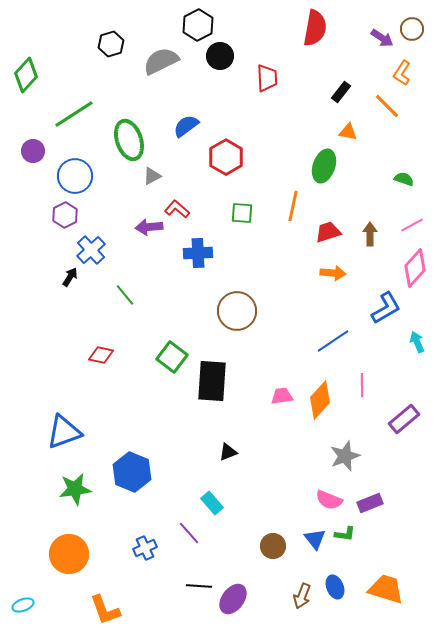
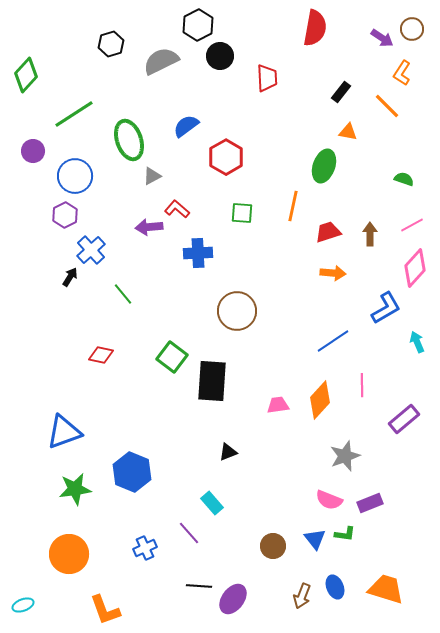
green line at (125, 295): moved 2 px left, 1 px up
pink trapezoid at (282, 396): moved 4 px left, 9 px down
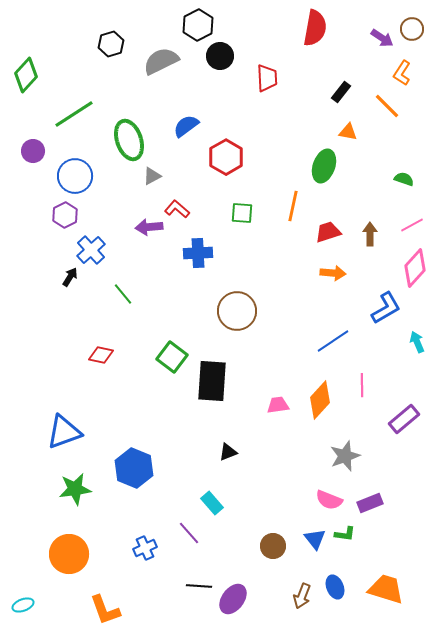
blue hexagon at (132, 472): moved 2 px right, 4 px up
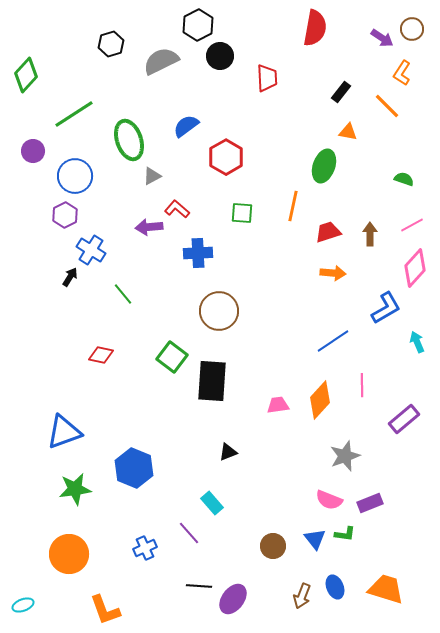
blue cross at (91, 250): rotated 16 degrees counterclockwise
brown circle at (237, 311): moved 18 px left
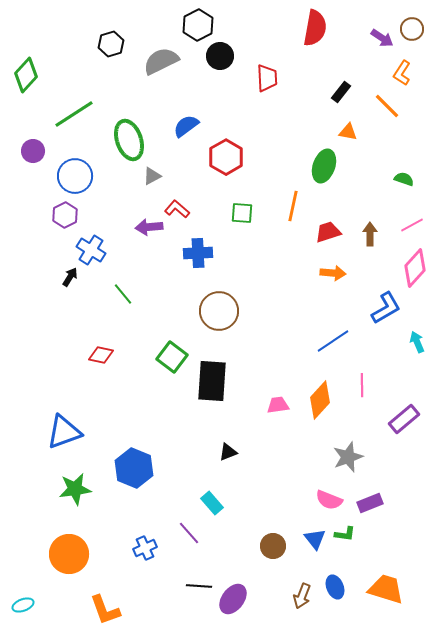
gray star at (345, 456): moved 3 px right, 1 px down
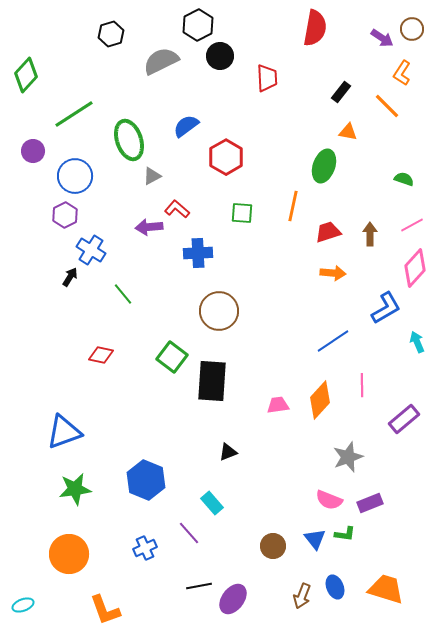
black hexagon at (111, 44): moved 10 px up
blue hexagon at (134, 468): moved 12 px right, 12 px down
black line at (199, 586): rotated 15 degrees counterclockwise
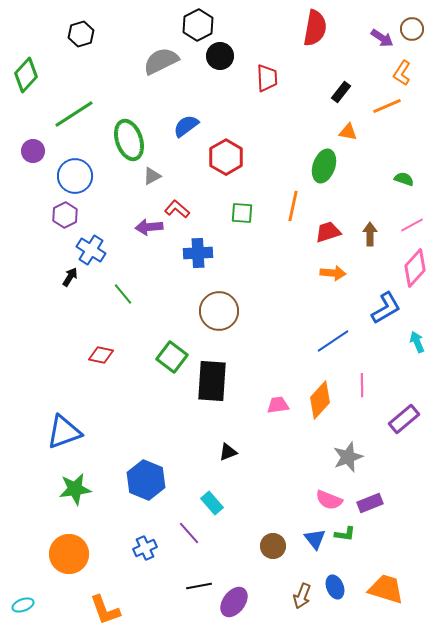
black hexagon at (111, 34): moved 30 px left
orange line at (387, 106): rotated 68 degrees counterclockwise
purple ellipse at (233, 599): moved 1 px right, 3 px down
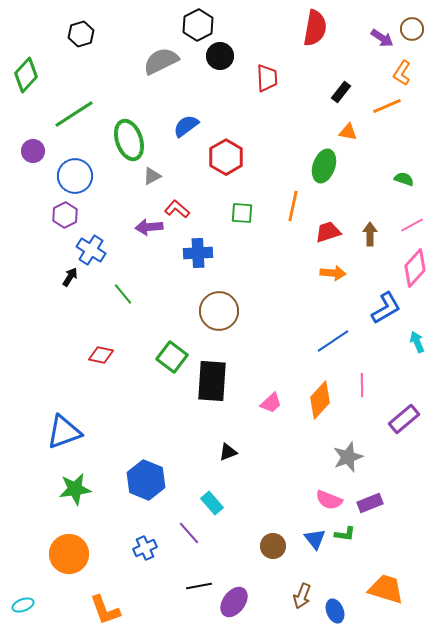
pink trapezoid at (278, 405): moved 7 px left, 2 px up; rotated 145 degrees clockwise
blue ellipse at (335, 587): moved 24 px down
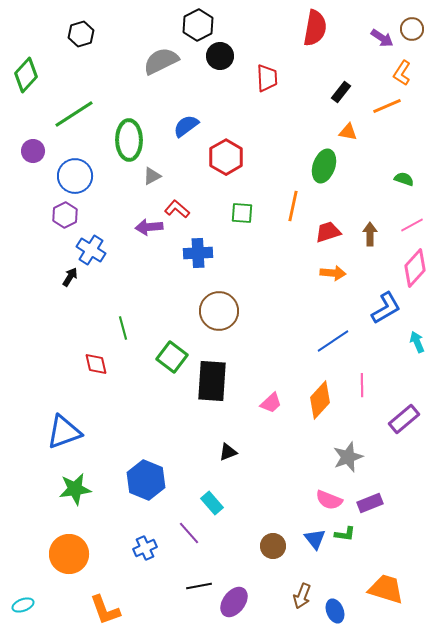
green ellipse at (129, 140): rotated 18 degrees clockwise
green line at (123, 294): moved 34 px down; rotated 25 degrees clockwise
red diamond at (101, 355): moved 5 px left, 9 px down; rotated 65 degrees clockwise
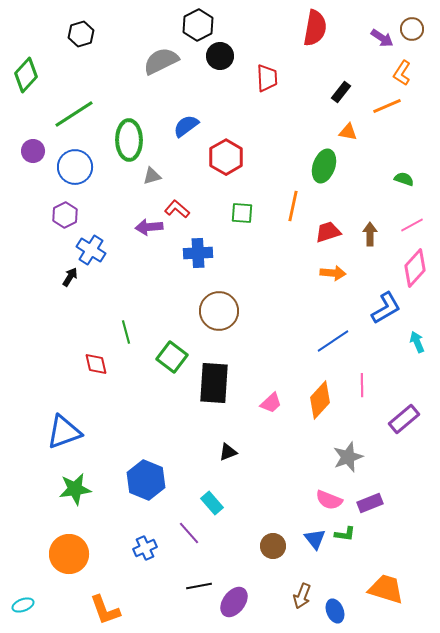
blue circle at (75, 176): moved 9 px up
gray triangle at (152, 176): rotated 12 degrees clockwise
green line at (123, 328): moved 3 px right, 4 px down
black rectangle at (212, 381): moved 2 px right, 2 px down
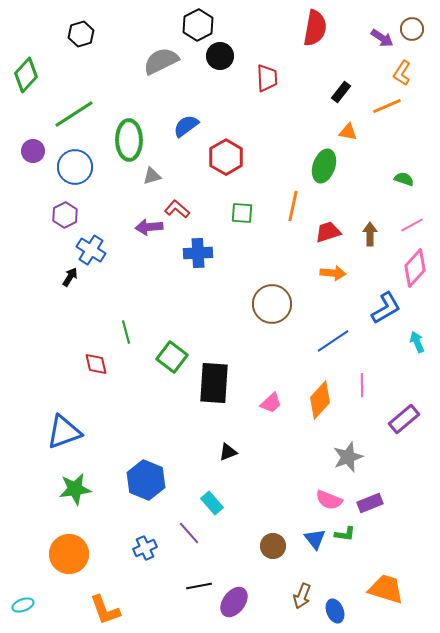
brown circle at (219, 311): moved 53 px right, 7 px up
